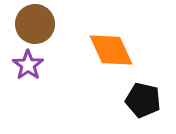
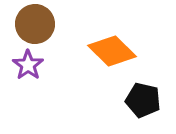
orange diamond: moved 1 px right, 1 px down; rotated 21 degrees counterclockwise
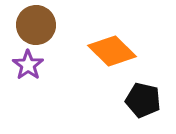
brown circle: moved 1 px right, 1 px down
